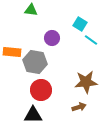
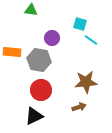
cyan square: rotated 16 degrees counterclockwise
gray hexagon: moved 4 px right, 2 px up
black triangle: moved 1 px right, 1 px down; rotated 24 degrees counterclockwise
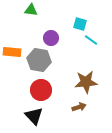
purple circle: moved 1 px left
black triangle: rotated 48 degrees counterclockwise
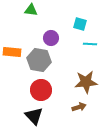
cyan line: moved 1 px left, 4 px down; rotated 32 degrees counterclockwise
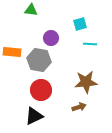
cyan square: rotated 32 degrees counterclockwise
black triangle: rotated 48 degrees clockwise
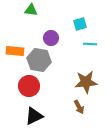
orange rectangle: moved 3 px right, 1 px up
red circle: moved 12 px left, 4 px up
brown arrow: rotated 80 degrees clockwise
